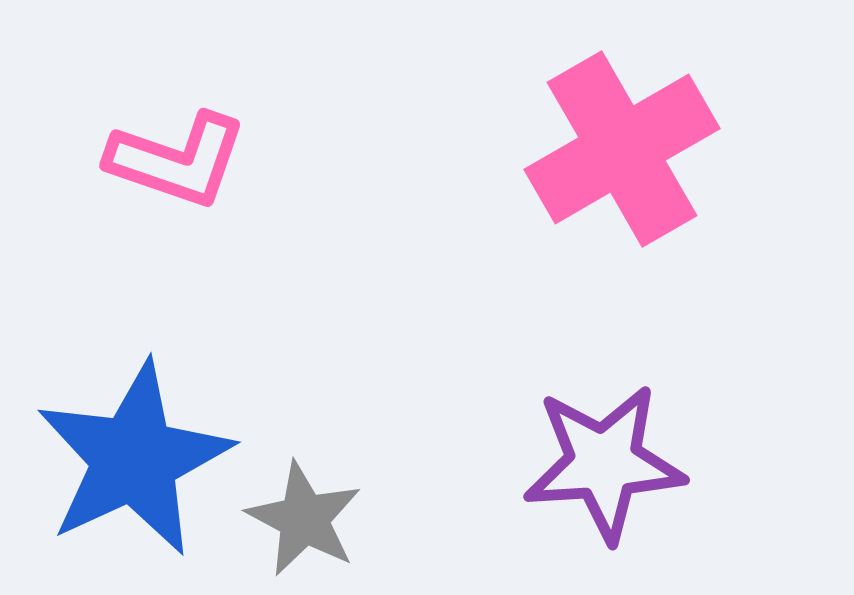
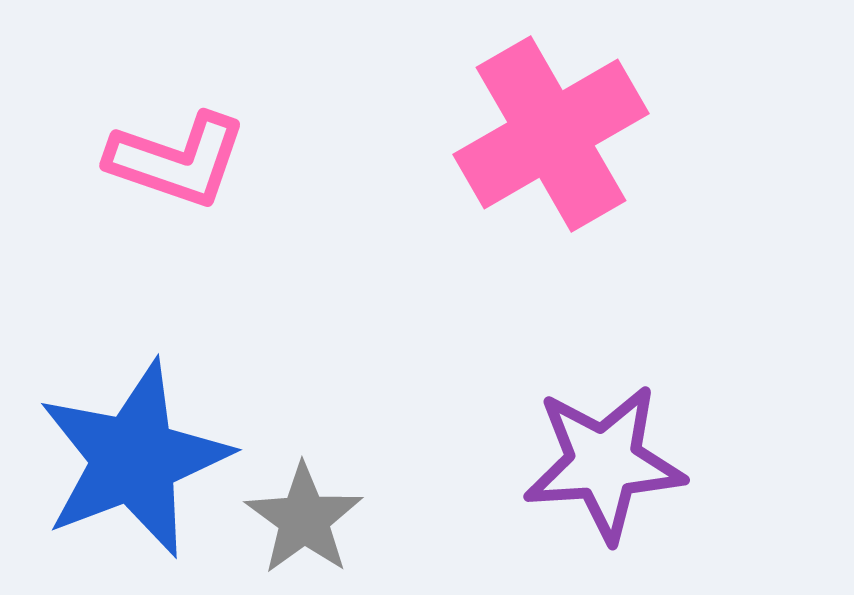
pink cross: moved 71 px left, 15 px up
blue star: rotated 4 degrees clockwise
gray star: rotated 8 degrees clockwise
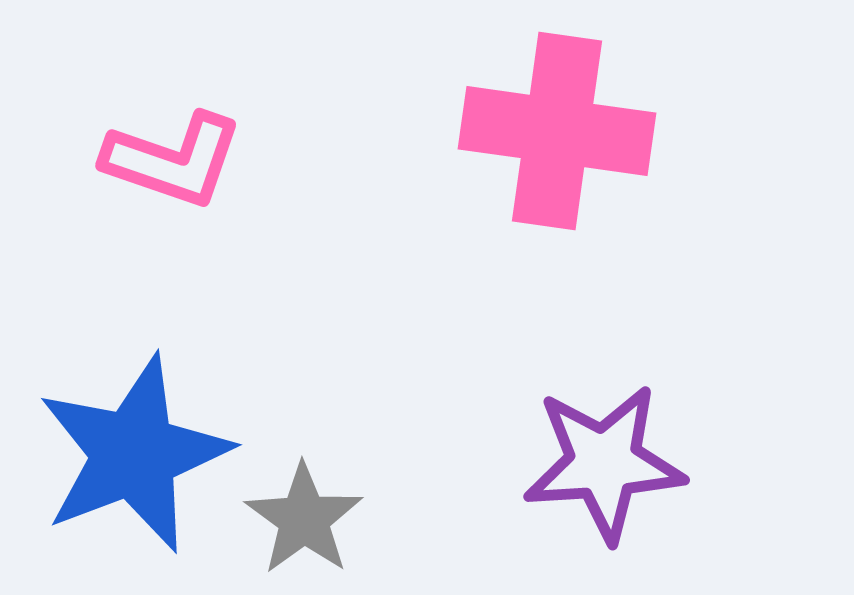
pink cross: moved 6 px right, 3 px up; rotated 38 degrees clockwise
pink L-shape: moved 4 px left
blue star: moved 5 px up
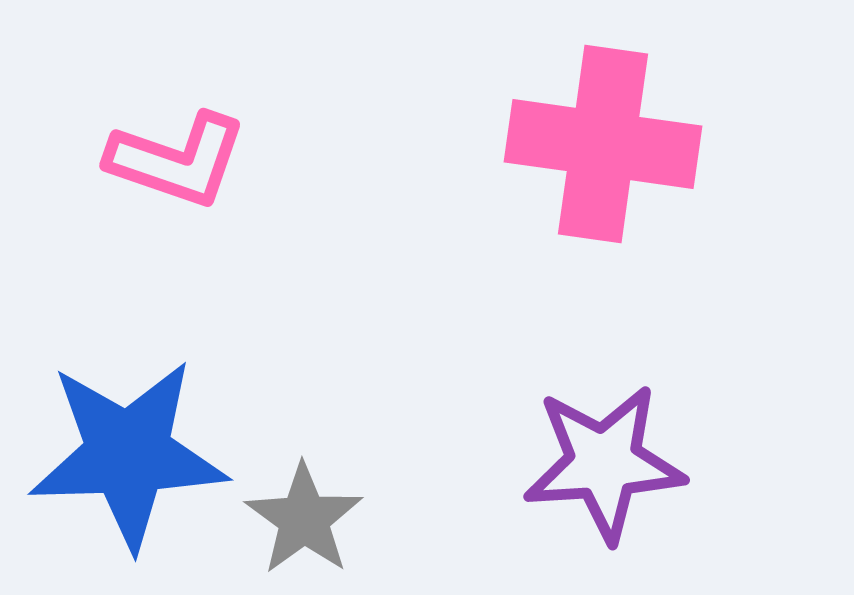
pink cross: moved 46 px right, 13 px down
pink L-shape: moved 4 px right
blue star: moved 6 px left; rotated 19 degrees clockwise
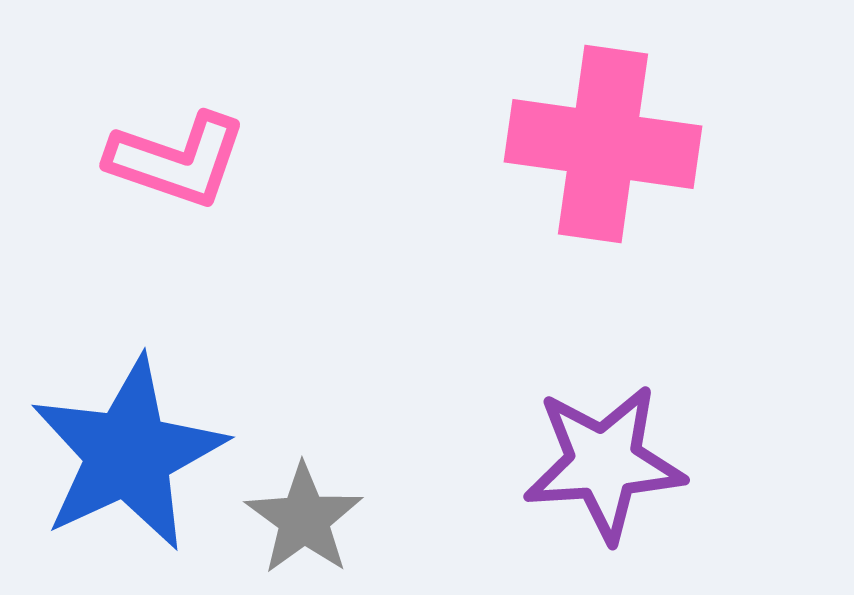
blue star: rotated 23 degrees counterclockwise
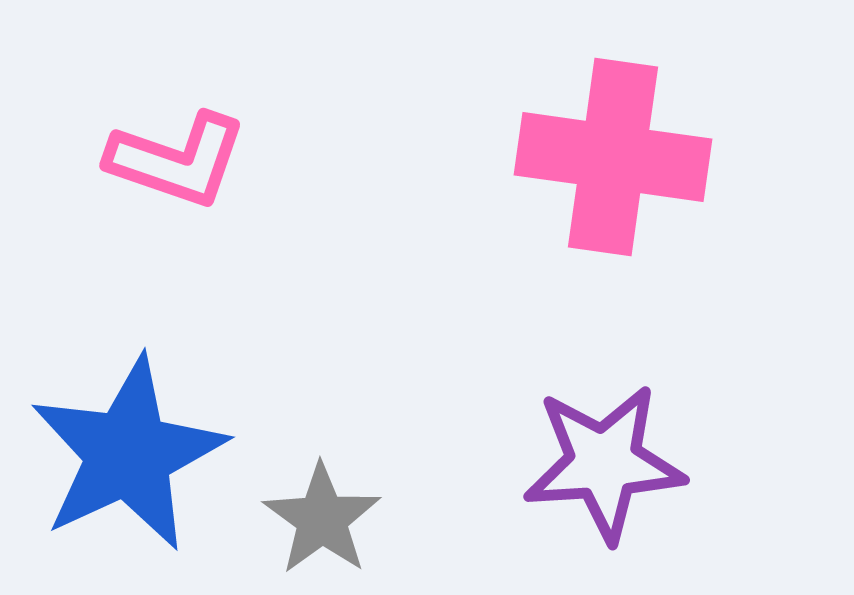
pink cross: moved 10 px right, 13 px down
gray star: moved 18 px right
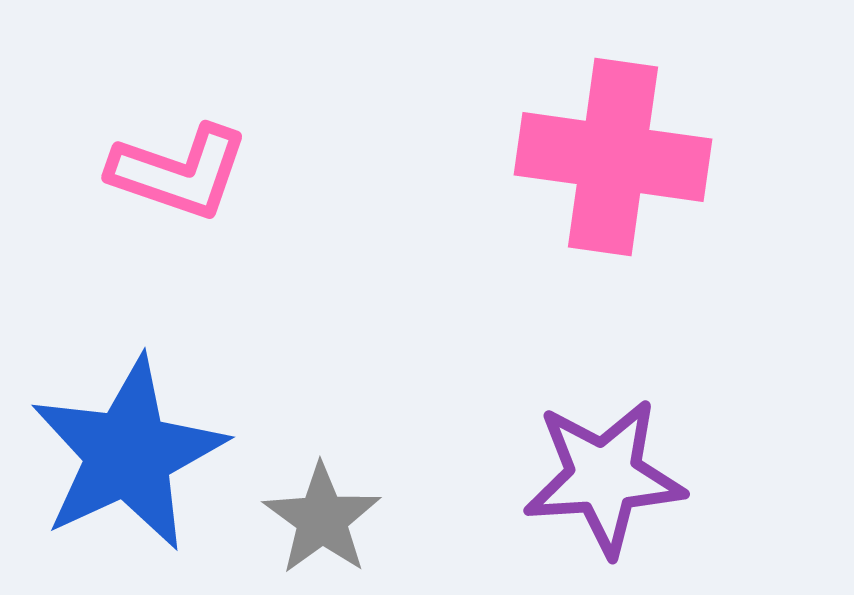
pink L-shape: moved 2 px right, 12 px down
purple star: moved 14 px down
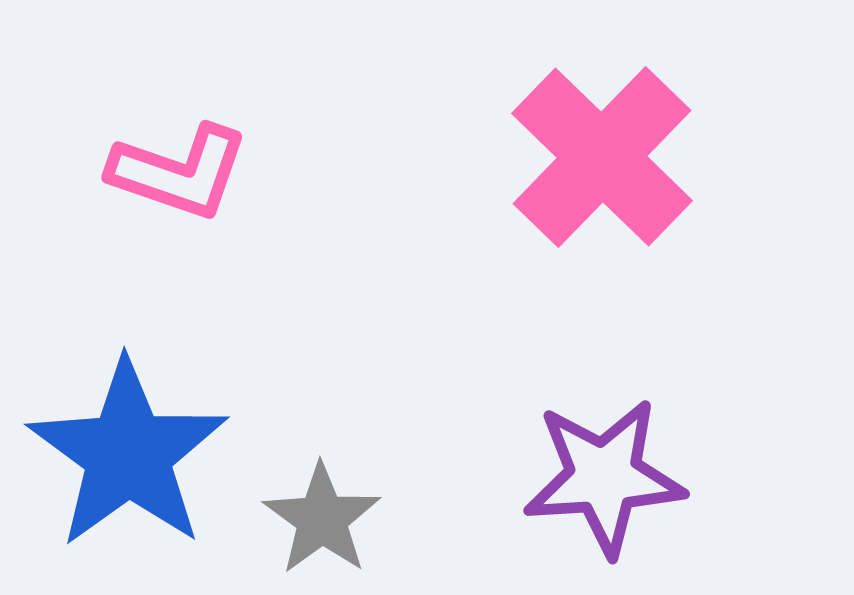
pink cross: moved 11 px left; rotated 36 degrees clockwise
blue star: rotated 11 degrees counterclockwise
